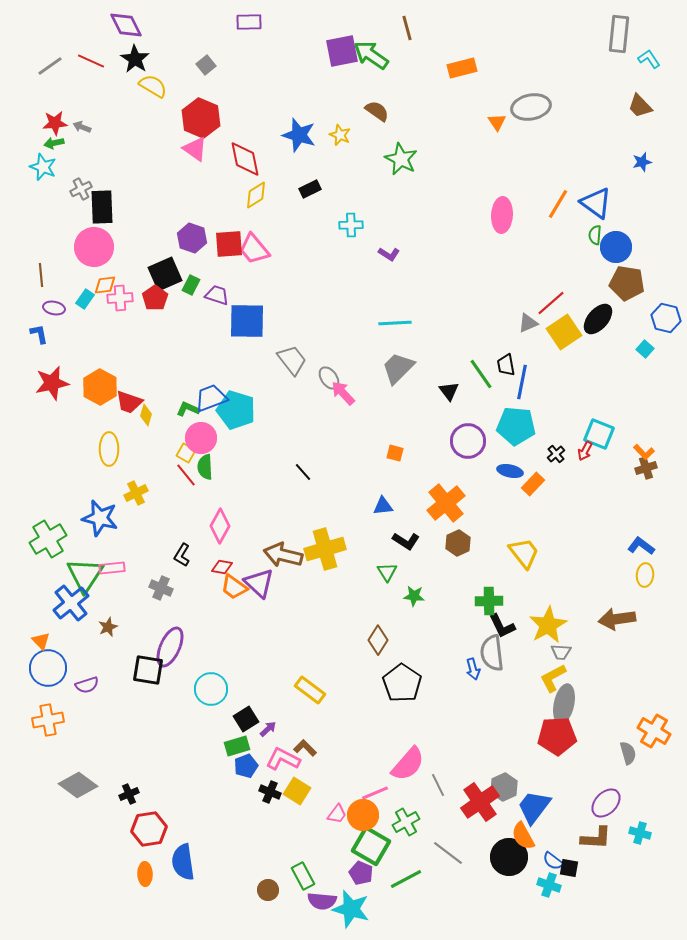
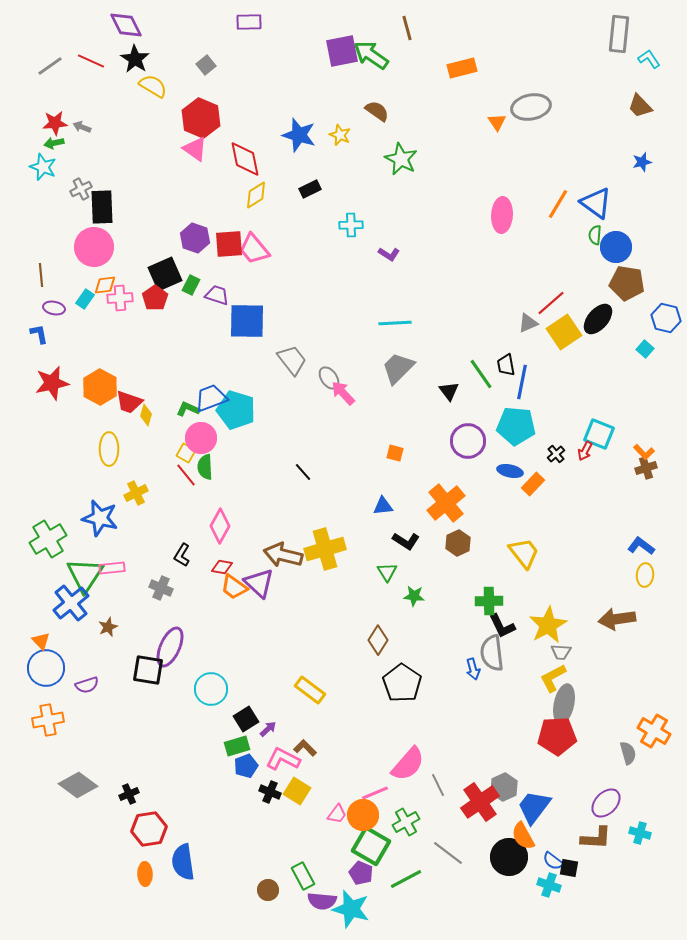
purple hexagon at (192, 238): moved 3 px right
blue circle at (48, 668): moved 2 px left
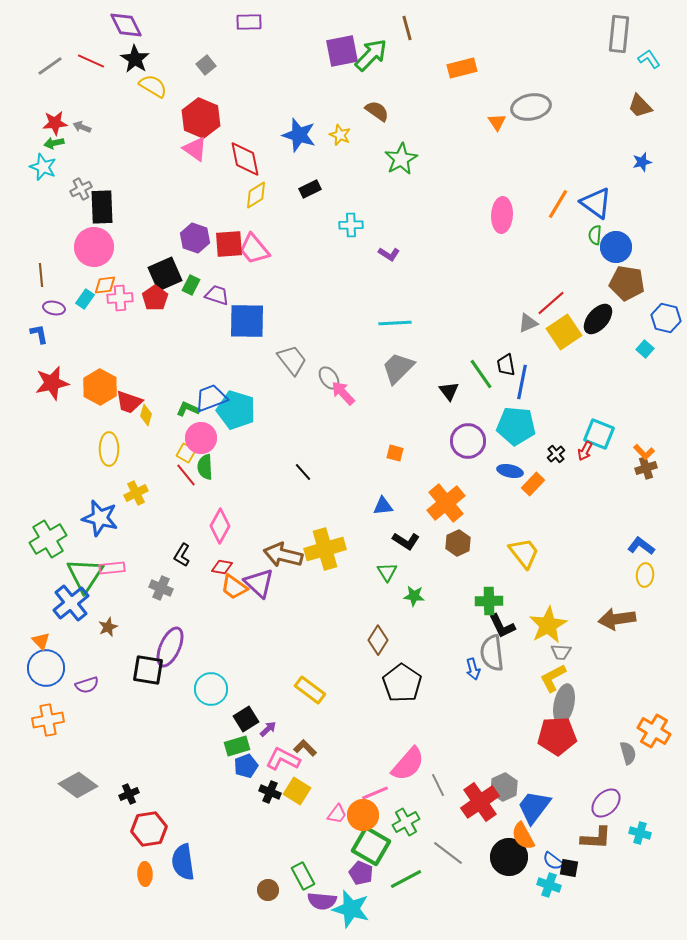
green arrow at (371, 55): rotated 99 degrees clockwise
green star at (401, 159): rotated 16 degrees clockwise
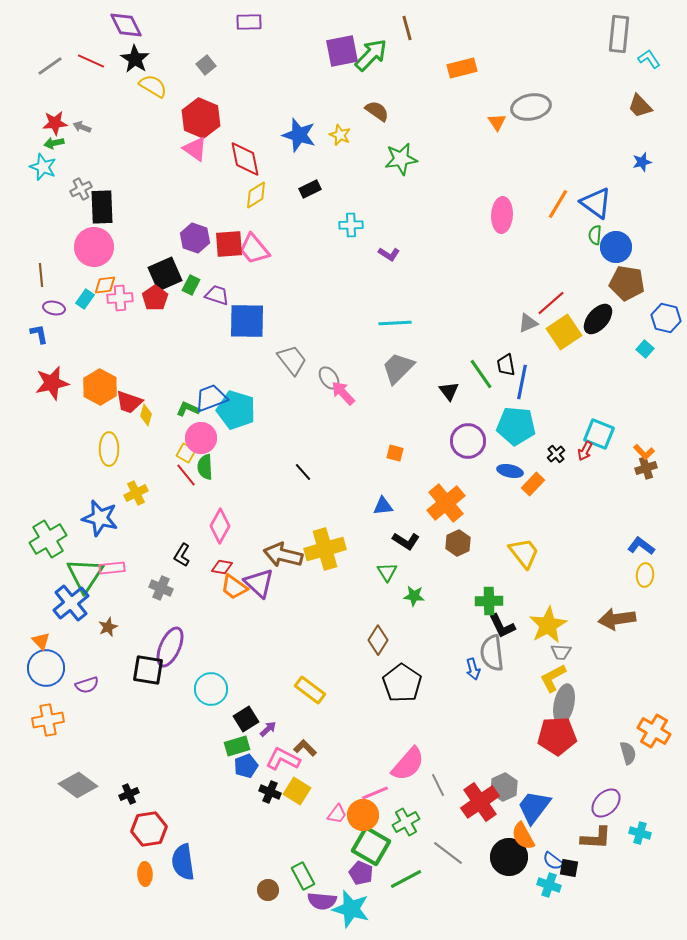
green star at (401, 159): rotated 20 degrees clockwise
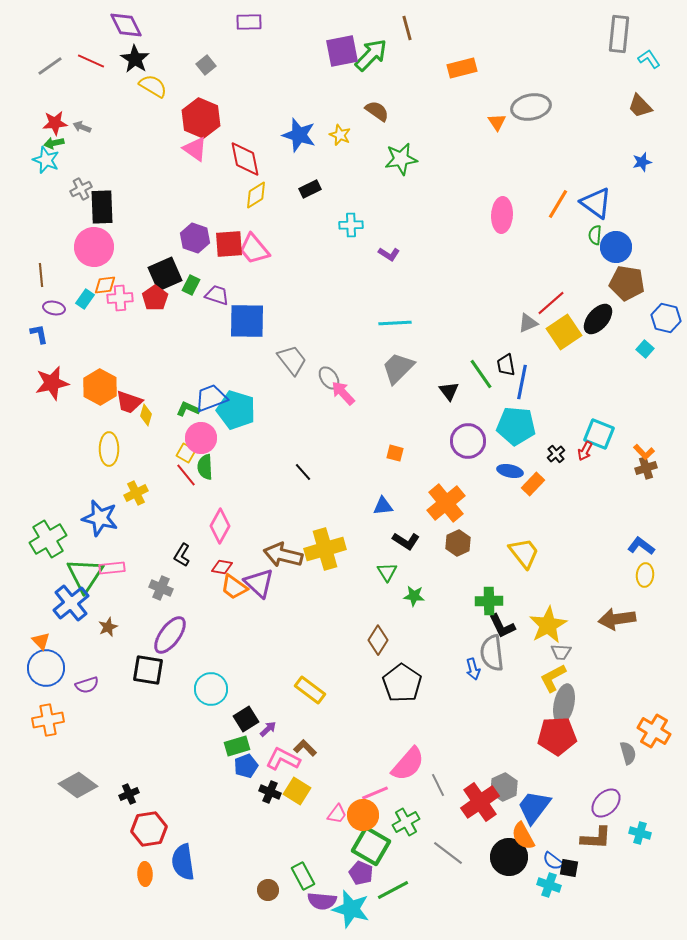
cyan star at (43, 167): moved 3 px right, 7 px up
purple ellipse at (170, 647): moved 12 px up; rotated 12 degrees clockwise
green line at (406, 879): moved 13 px left, 11 px down
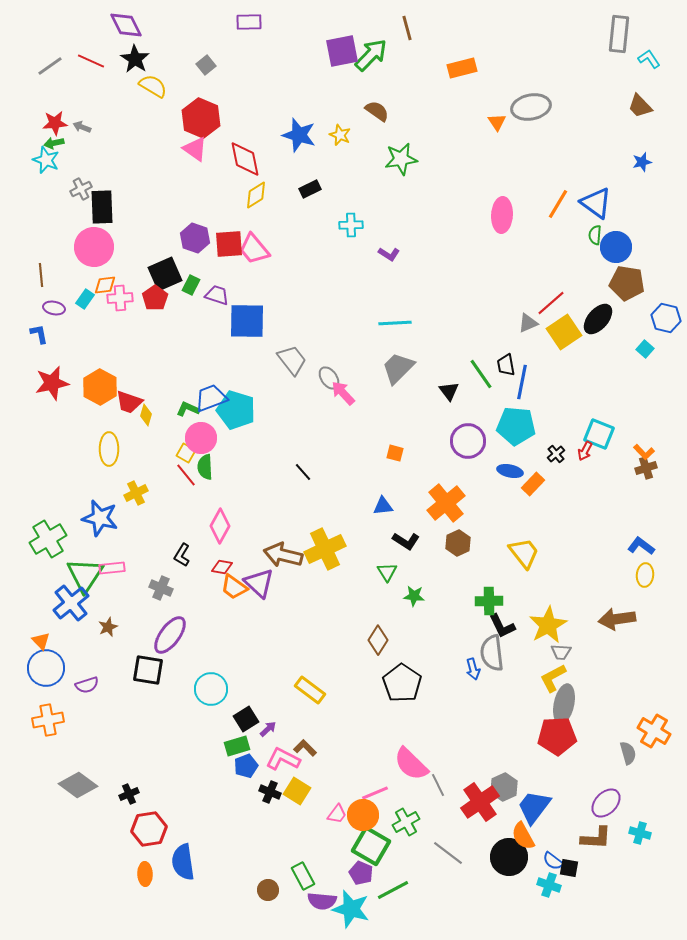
yellow cross at (325, 549): rotated 9 degrees counterclockwise
pink semicircle at (408, 764): moved 3 px right; rotated 93 degrees clockwise
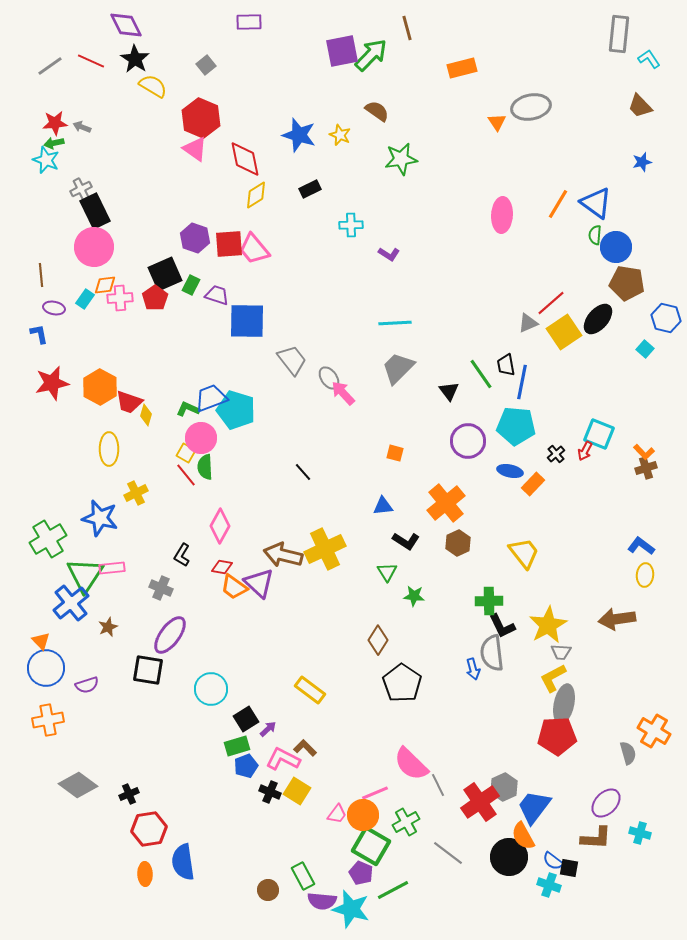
black rectangle at (102, 207): moved 7 px left, 4 px down; rotated 24 degrees counterclockwise
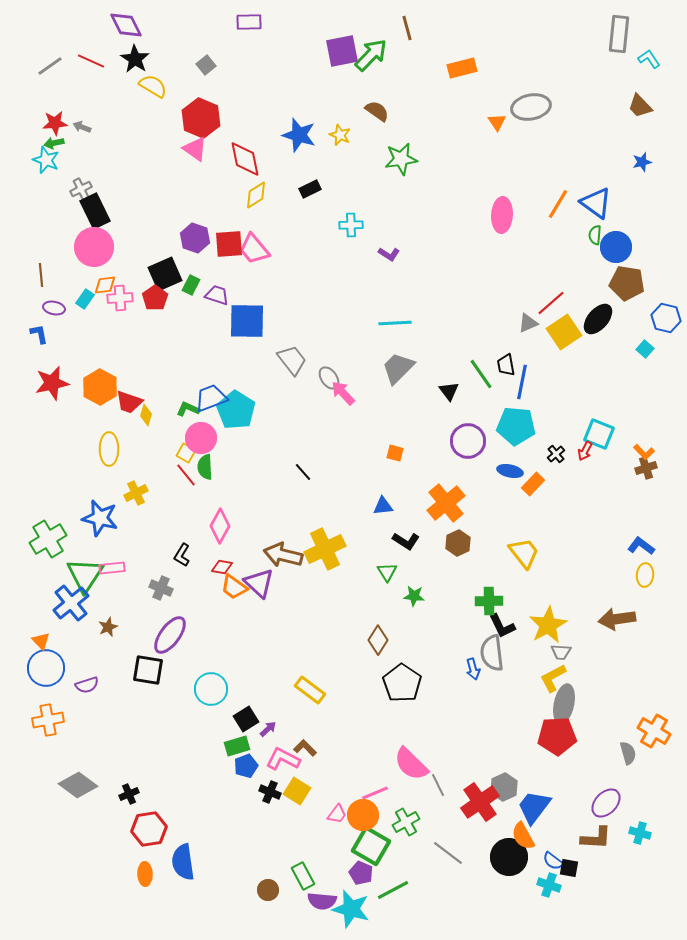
cyan pentagon at (236, 410): rotated 15 degrees clockwise
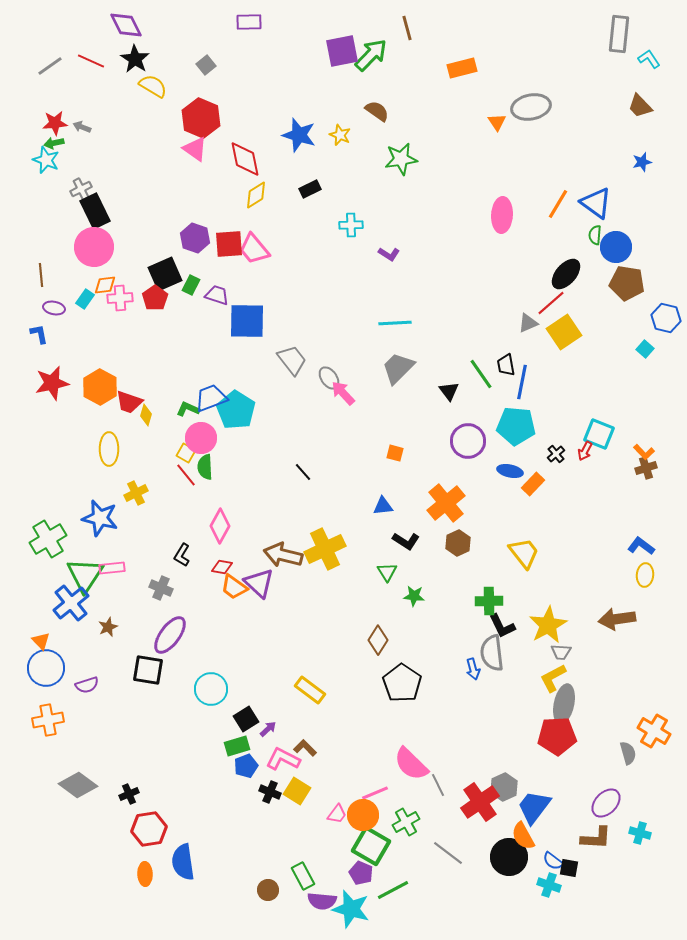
black ellipse at (598, 319): moved 32 px left, 45 px up
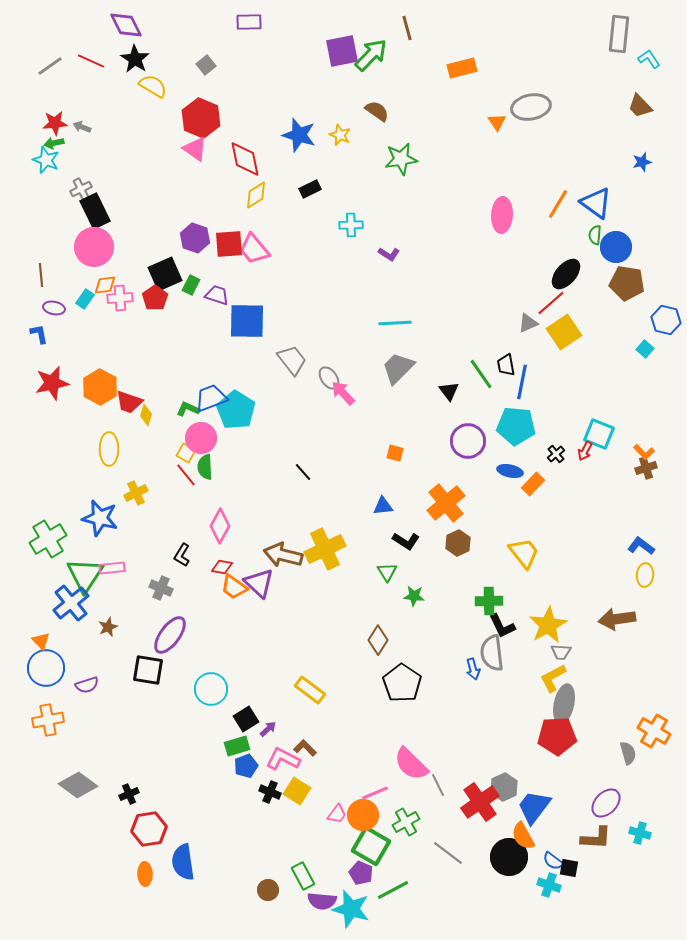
blue hexagon at (666, 318): moved 2 px down
